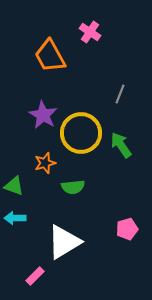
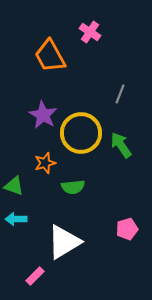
cyan arrow: moved 1 px right, 1 px down
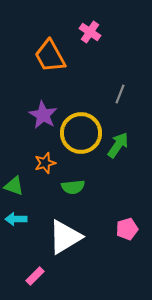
green arrow: moved 3 px left; rotated 68 degrees clockwise
white triangle: moved 1 px right, 5 px up
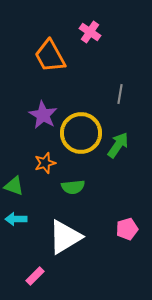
gray line: rotated 12 degrees counterclockwise
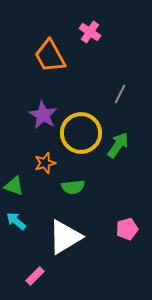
gray line: rotated 18 degrees clockwise
cyan arrow: moved 2 px down; rotated 40 degrees clockwise
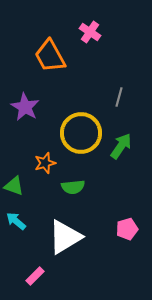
gray line: moved 1 px left, 3 px down; rotated 12 degrees counterclockwise
purple star: moved 18 px left, 8 px up
green arrow: moved 3 px right, 1 px down
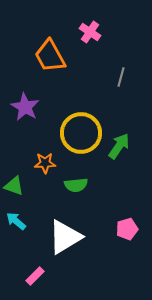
gray line: moved 2 px right, 20 px up
green arrow: moved 2 px left
orange star: rotated 15 degrees clockwise
green semicircle: moved 3 px right, 2 px up
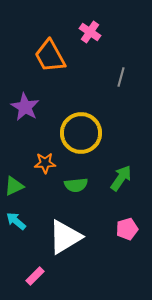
green arrow: moved 2 px right, 32 px down
green triangle: rotated 45 degrees counterclockwise
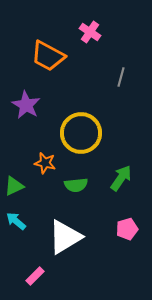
orange trapezoid: moved 2 px left; rotated 33 degrees counterclockwise
purple star: moved 1 px right, 2 px up
orange star: rotated 15 degrees clockwise
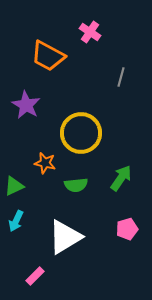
cyan arrow: rotated 105 degrees counterclockwise
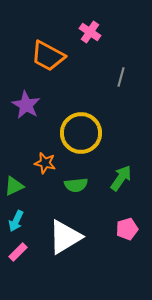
pink rectangle: moved 17 px left, 24 px up
